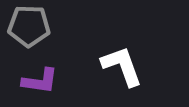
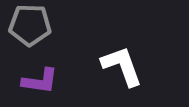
gray pentagon: moved 1 px right, 1 px up
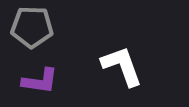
gray pentagon: moved 2 px right, 2 px down
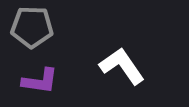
white L-shape: rotated 15 degrees counterclockwise
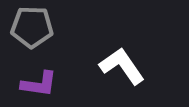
purple L-shape: moved 1 px left, 3 px down
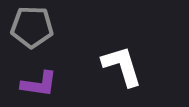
white L-shape: rotated 18 degrees clockwise
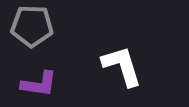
gray pentagon: moved 1 px up
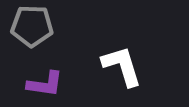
purple L-shape: moved 6 px right
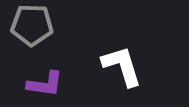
gray pentagon: moved 1 px up
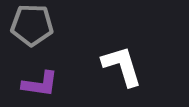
purple L-shape: moved 5 px left
